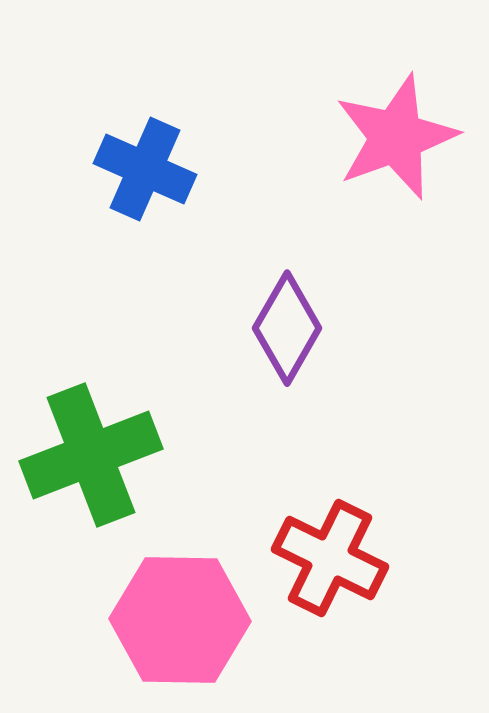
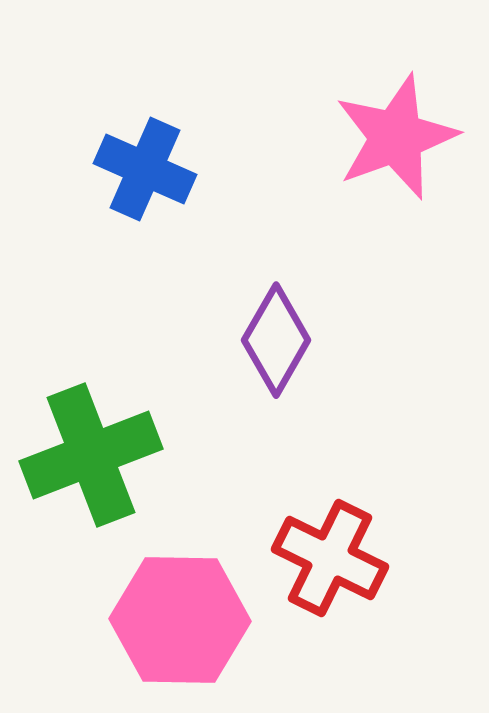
purple diamond: moved 11 px left, 12 px down
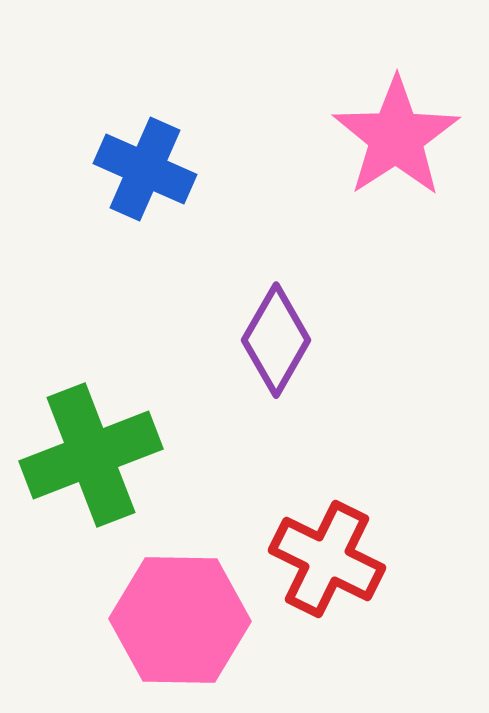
pink star: rotated 13 degrees counterclockwise
red cross: moved 3 px left, 1 px down
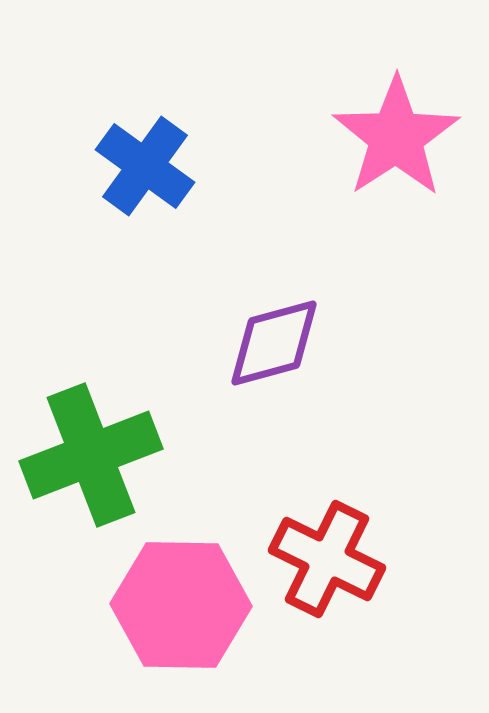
blue cross: moved 3 px up; rotated 12 degrees clockwise
purple diamond: moved 2 px left, 3 px down; rotated 45 degrees clockwise
pink hexagon: moved 1 px right, 15 px up
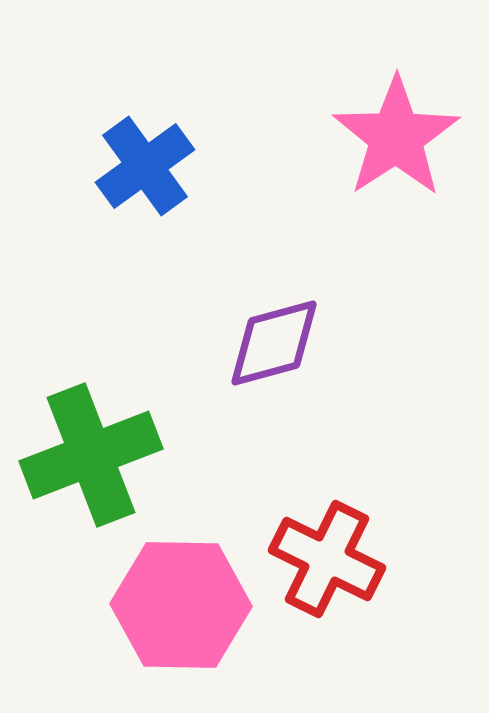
blue cross: rotated 18 degrees clockwise
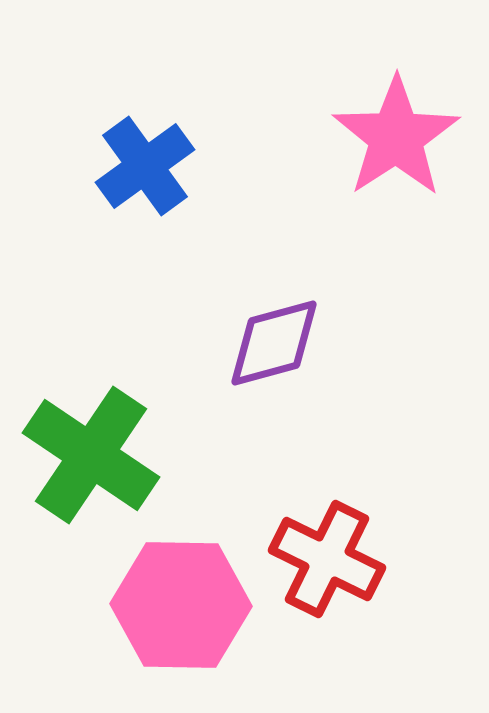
green cross: rotated 35 degrees counterclockwise
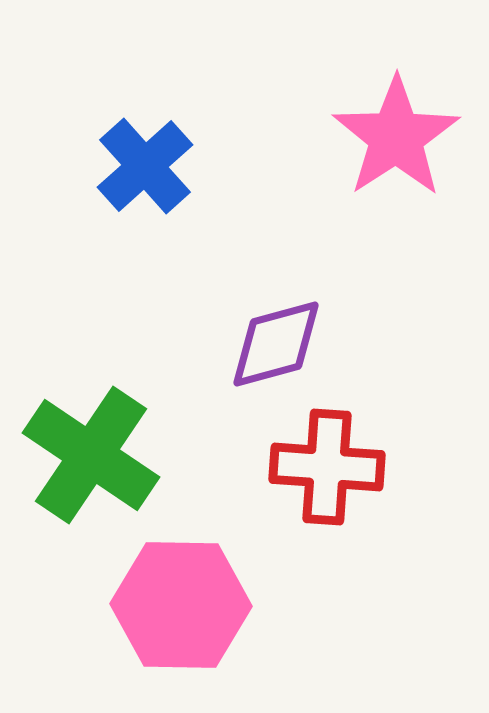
blue cross: rotated 6 degrees counterclockwise
purple diamond: moved 2 px right, 1 px down
red cross: moved 92 px up; rotated 22 degrees counterclockwise
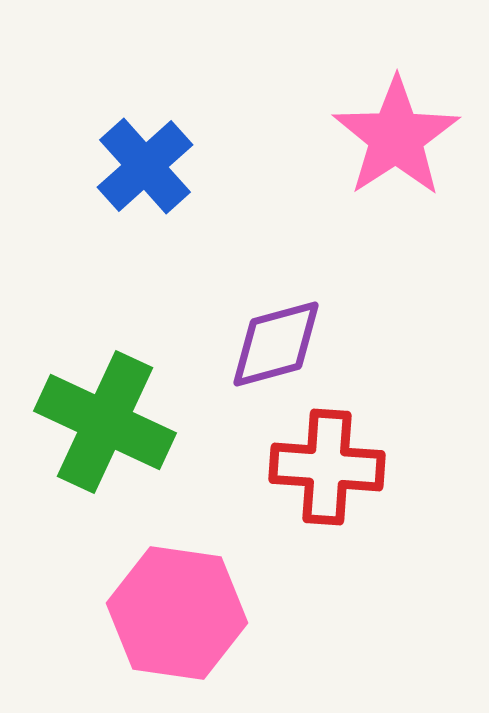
green cross: moved 14 px right, 33 px up; rotated 9 degrees counterclockwise
pink hexagon: moved 4 px left, 8 px down; rotated 7 degrees clockwise
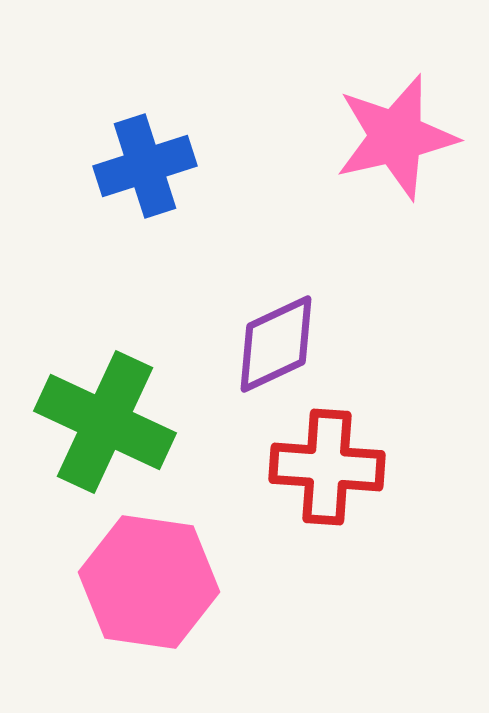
pink star: rotated 20 degrees clockwise
blue cross: rotated 24 degrees clockwise
purple diamond: rotated 10 degrees counterclockwise
pink hexagon: moved 28 px left, 31 px up
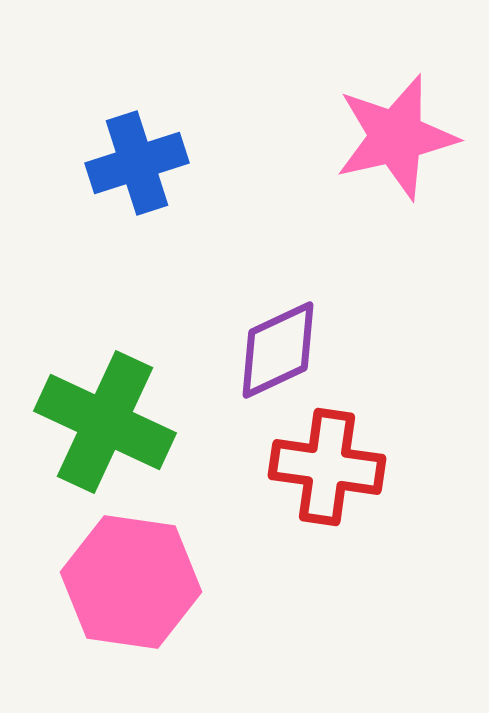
blue cross: moved 8 px left, 3 px up
purple diamond: moved 2 px right, 6 px down
red cross: rotated 4 degrees clockwise
pink hexagon: moved 18 px left
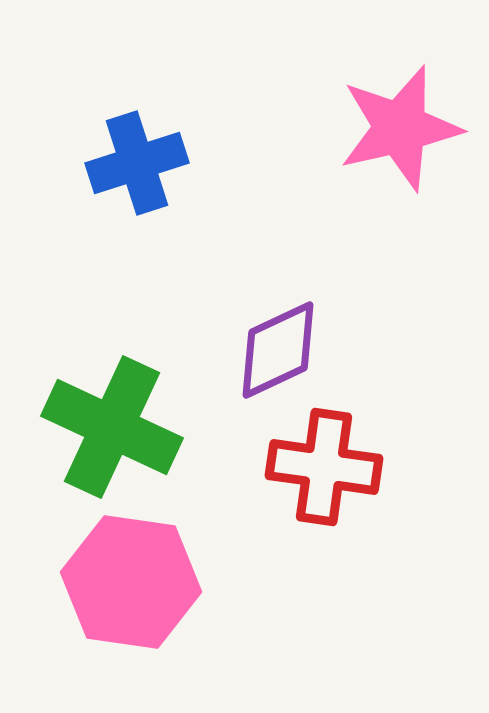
pink star: moved 4 px right, 9 px up
green cross: moved 7 px right, 5 px down
red cross: moved 3 px left
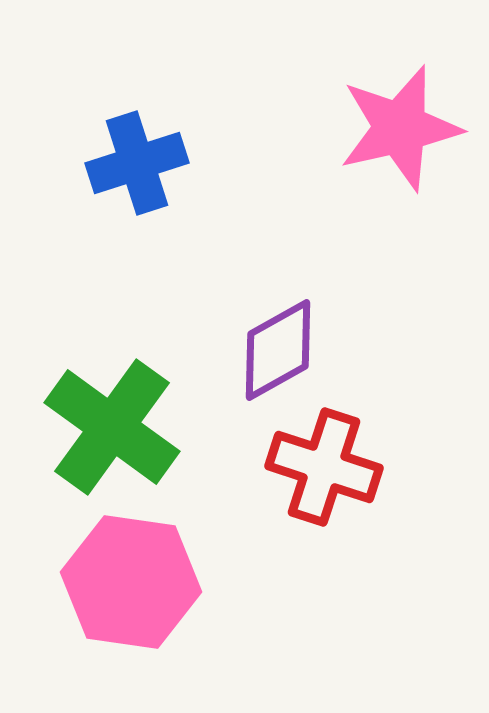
purple diamond: rotated 4 degrees counterclockwise
green cross: rotated 11 degrees clockwise
red cross: rotated 10 degrees clockwise
